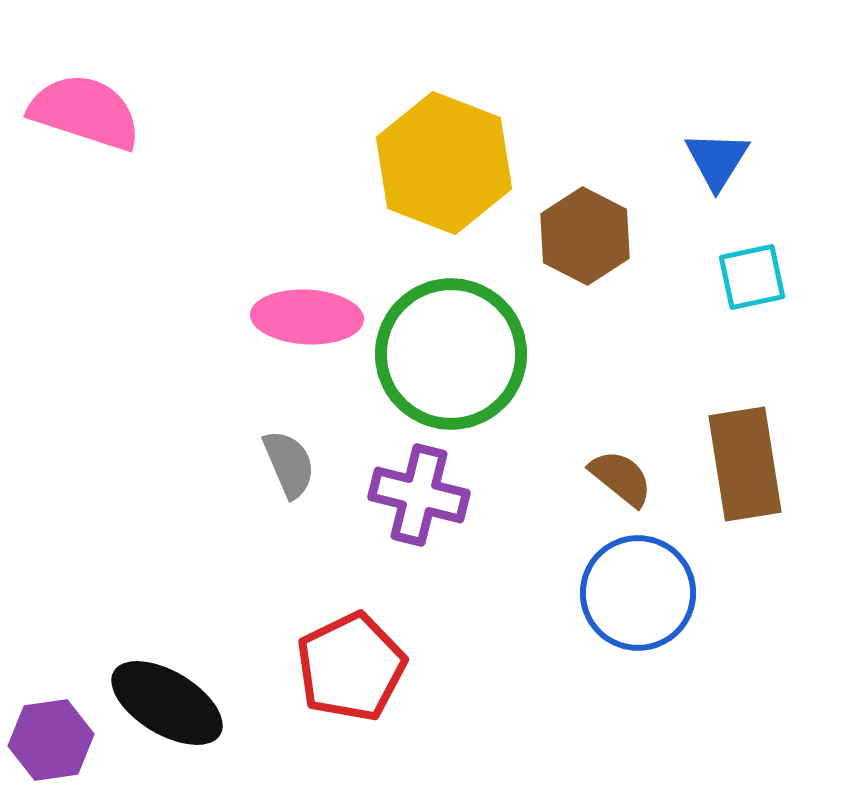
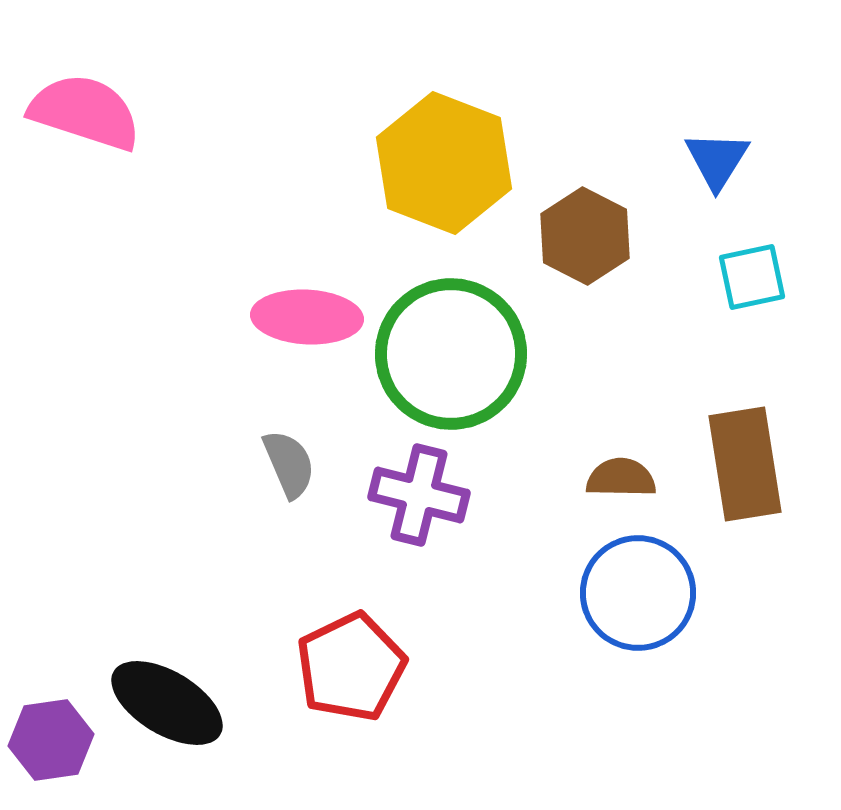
brown semicircle: rotated 38 degrees counterclockwise
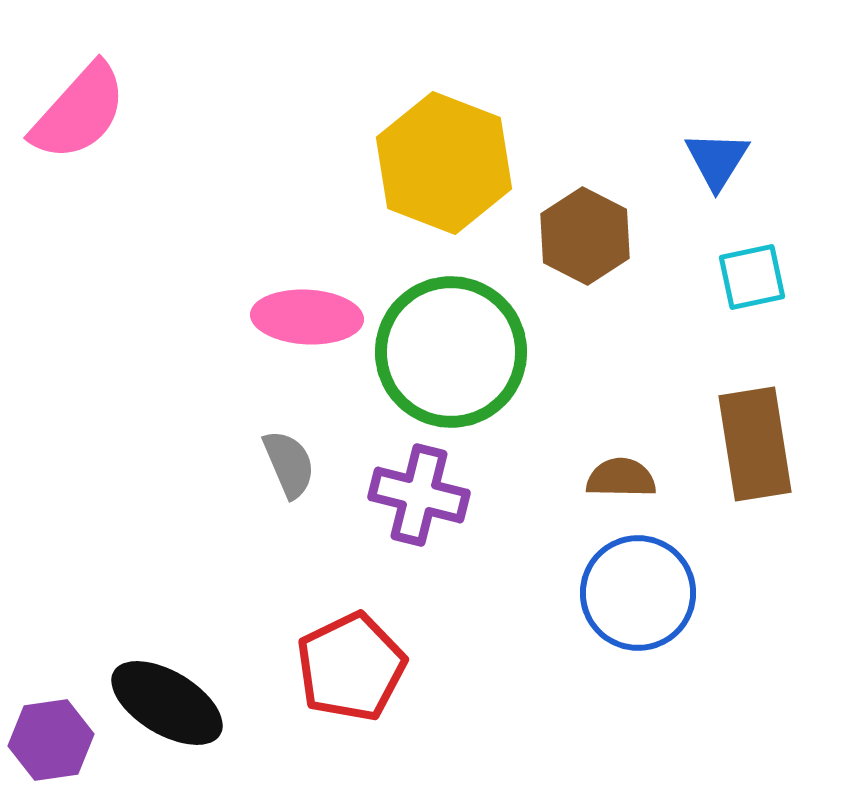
pink semicircle: moved 6 px left; rotated 114 degrees clockwise
green circle: moved 2 px up
brown rectangle: moved 10 px right, 20 px up
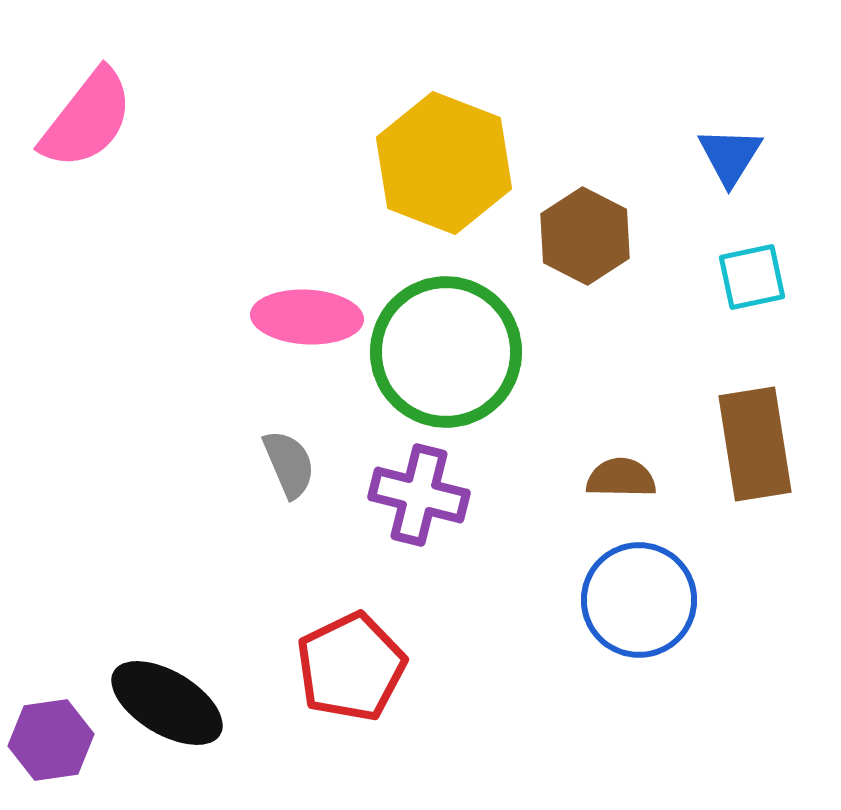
pink semicircle: moved 8 px right, 7 px down; rotated 4 degrees counterclockwise
blue triangle: moved 13 px right, 4 px up
green circle: moved 5 px left
blue circle: moved 1 px right, 7 px down
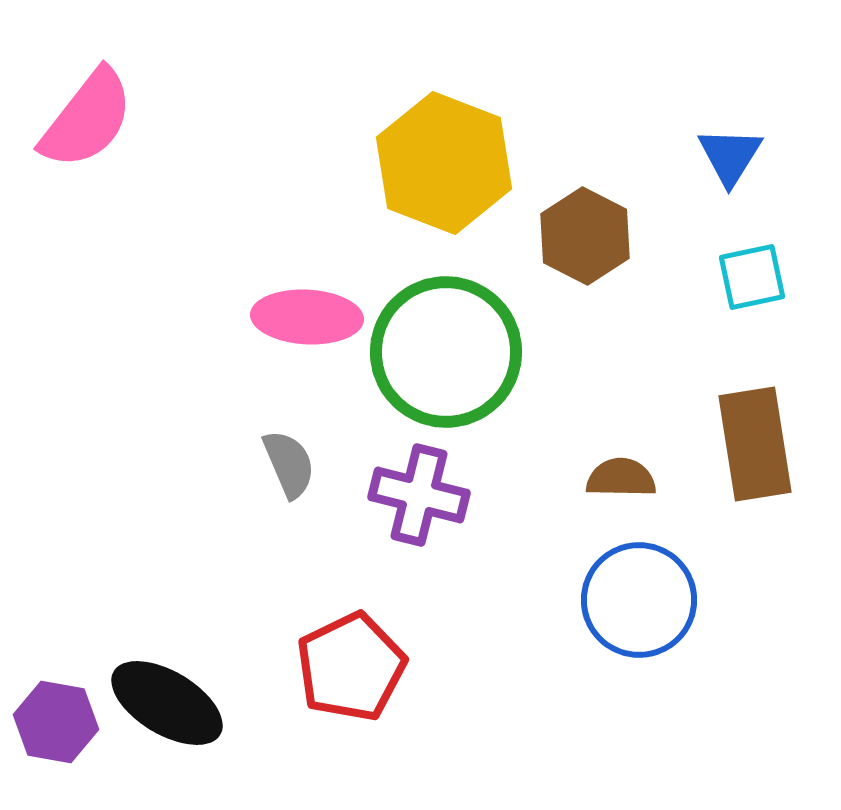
purple hexagon: moved 5 px right, 18 px up; rotated 18 degrees clockwise
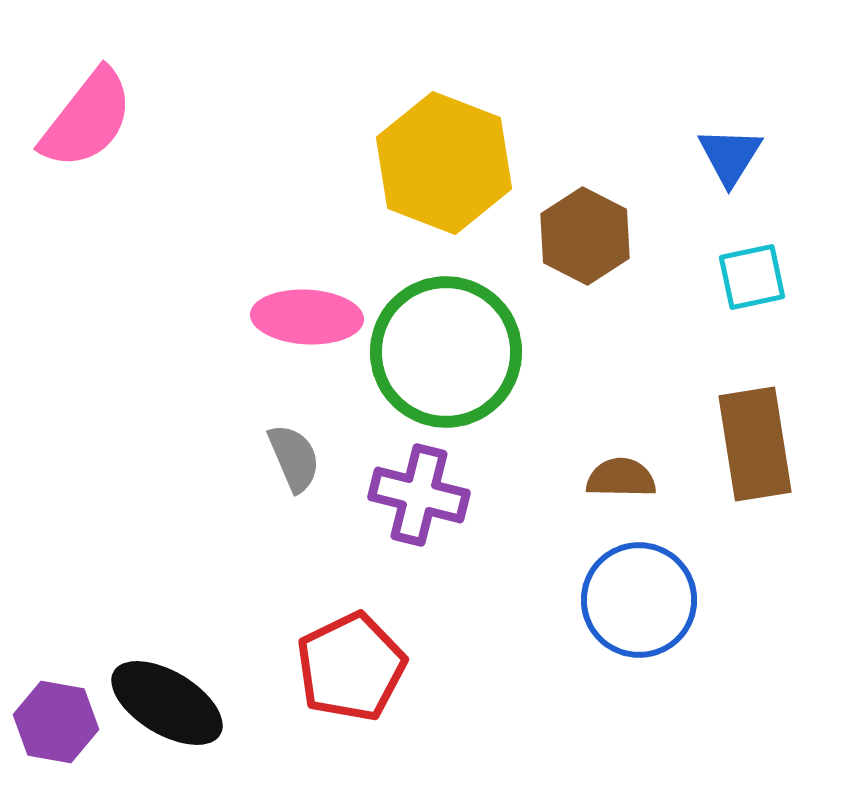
gray semicircle: moved 5 px right, 6 px up
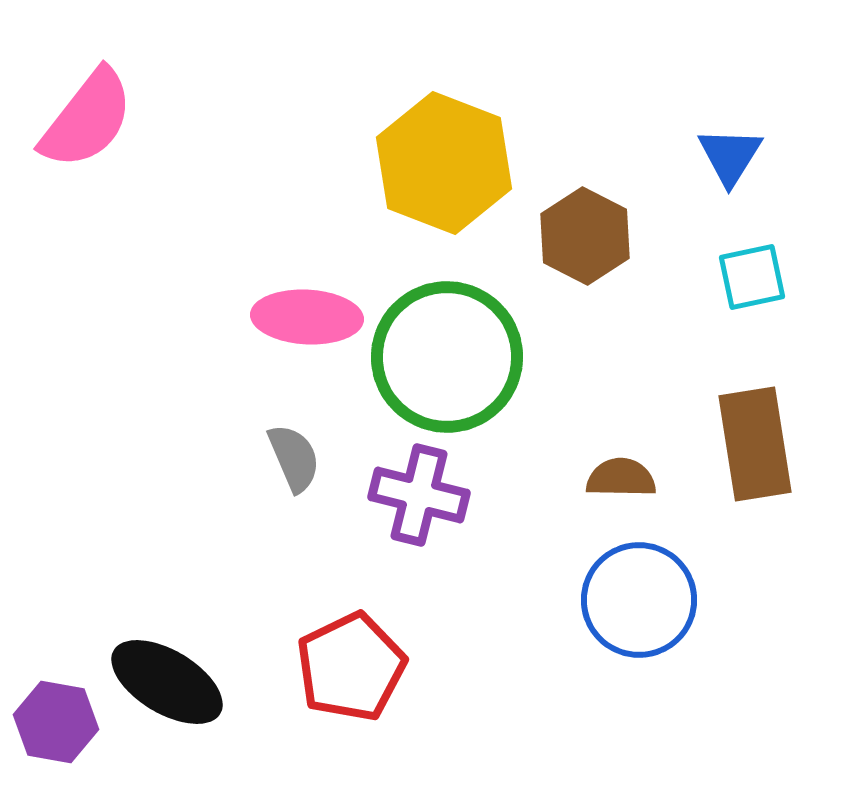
green circle: moved 1 px right, 5 px down
black ellipse: moved 21 px up
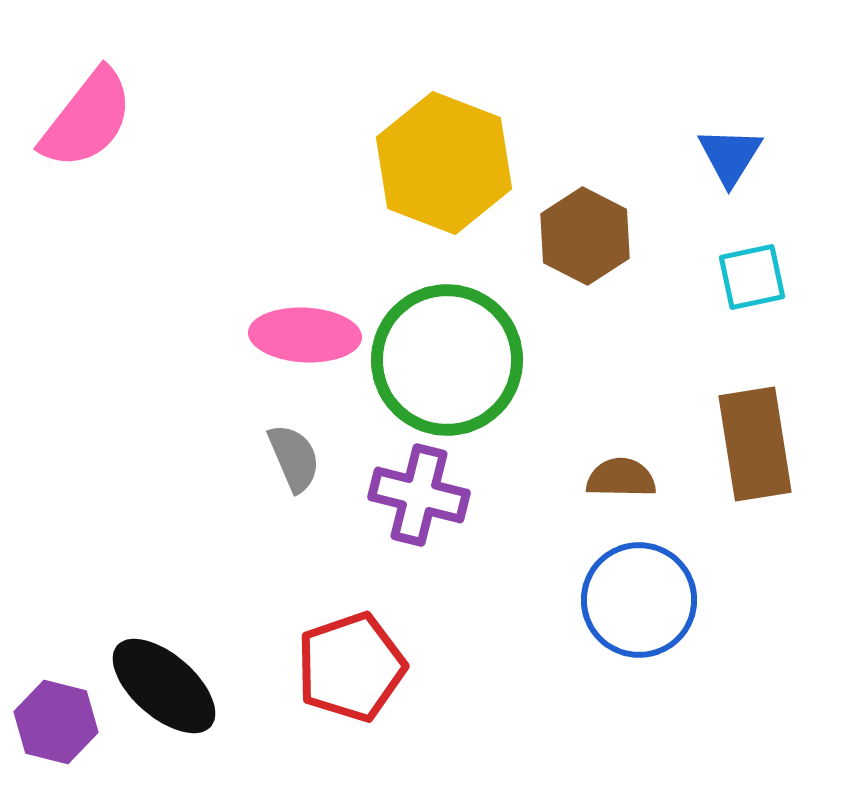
pink ellipse: moved 2 px left, 18 px down
green circle: moved 3 px down
red pentagon: rotated 7 degrees clockwise
black ellipse: moved 3 px left, 4 px down; rotated 10 degrees clockwise
purple hexagon: rotated 4 degrees clockwise
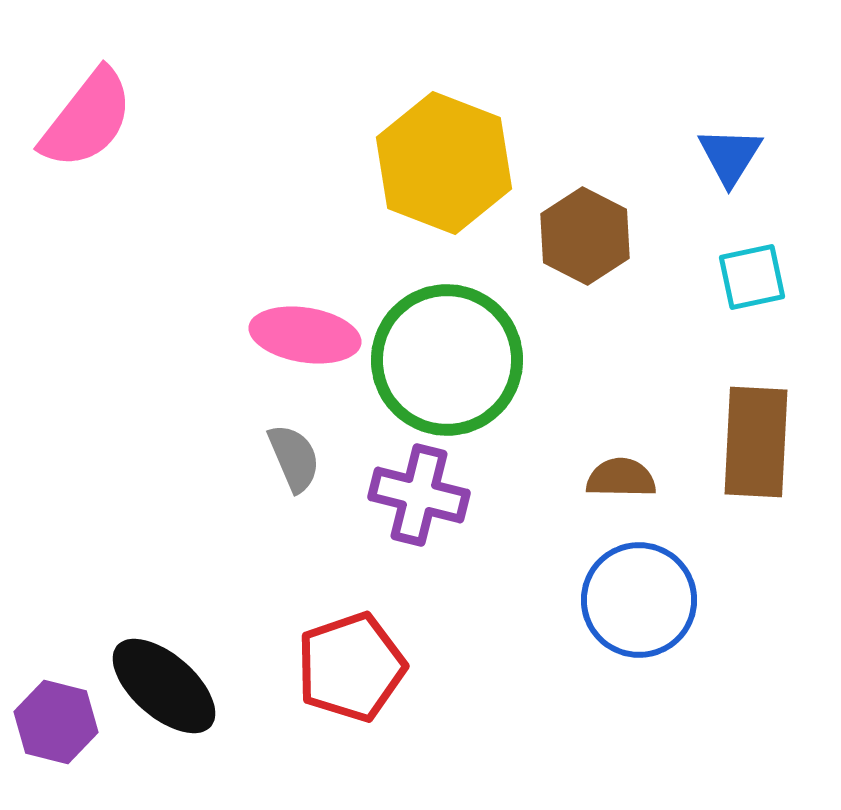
pink ellipse: rotated 6 degrees clockwise
brown rectangle: moved 1 px right, 2 px up; rotated 12 degrees clockwise
